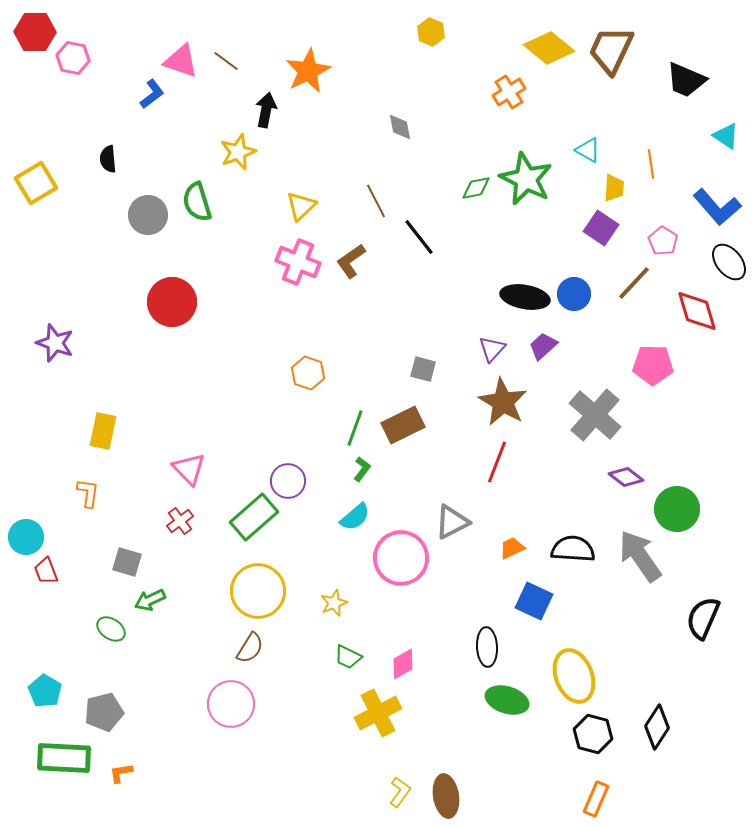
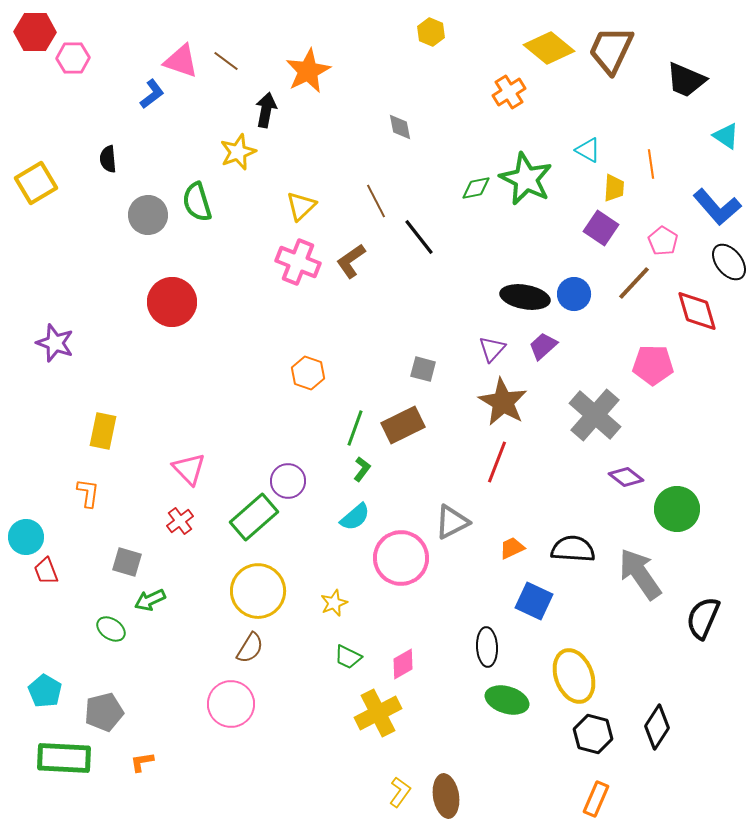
pink hexagon at (73, 58): rotated 12 degrees counterclockwise
gray arrow at (640, 556): moved 18 px down
orange L-shape at (121, 773): moved 21 px right, 11 px up
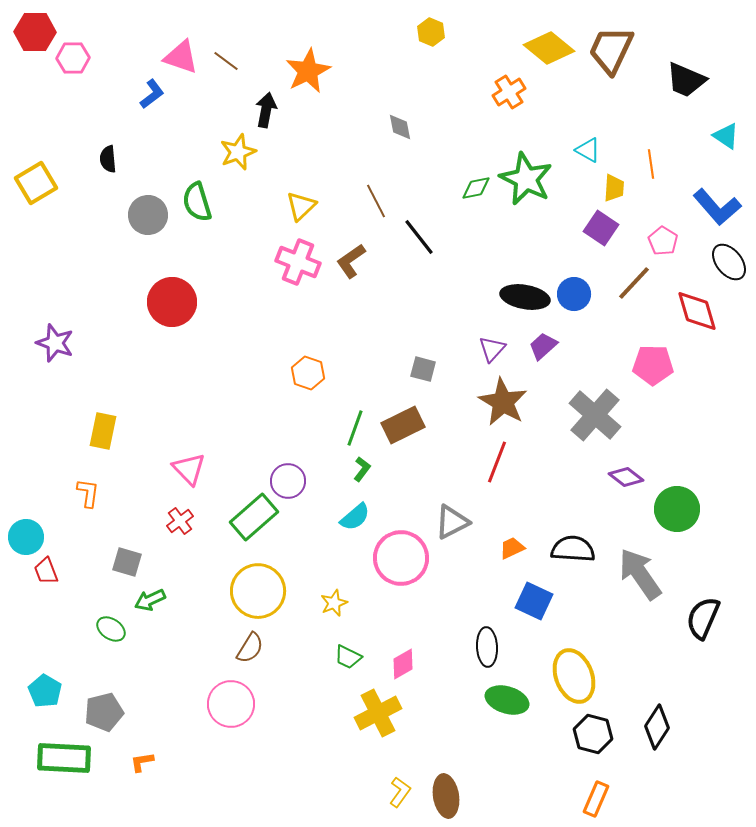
pink triangle at (181, 61): moved 4 px up
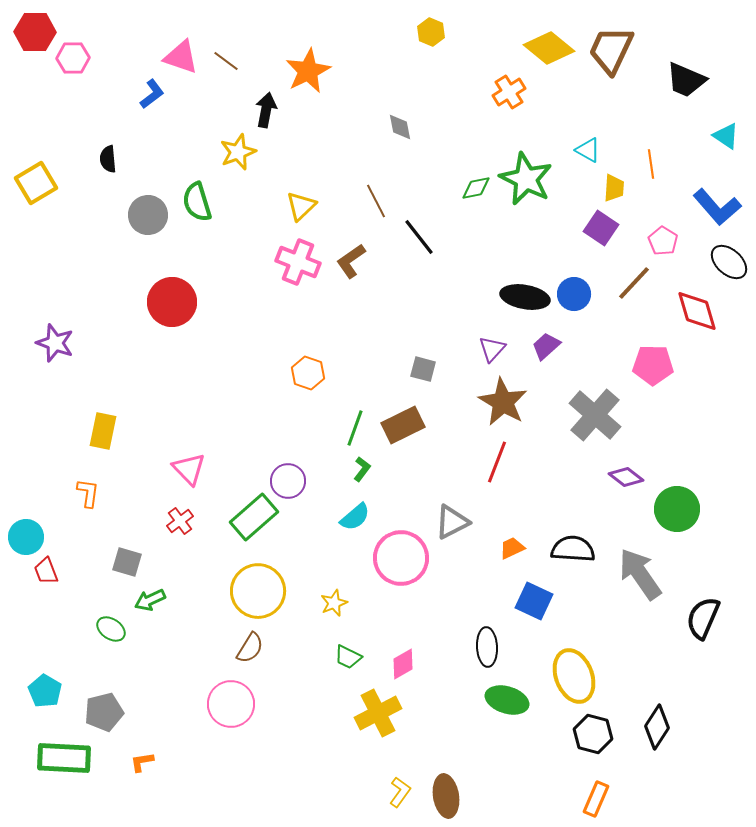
black ellipse at (729, 262): rotated 9 degrees counterclockwise
purple trapezoid at (543, 346): moved 3 px right
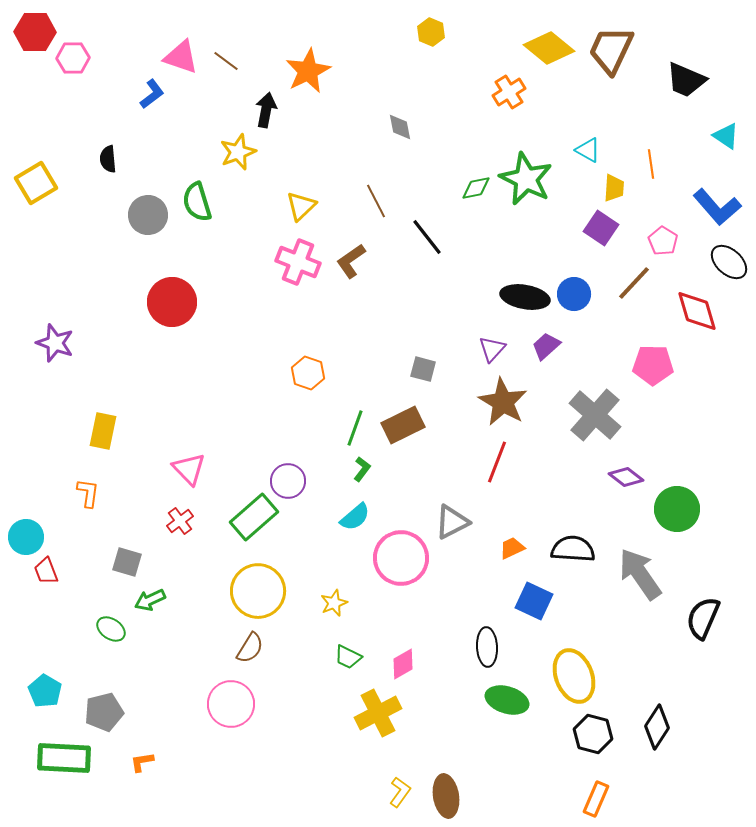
black line at (419, 237): moved 8 px right
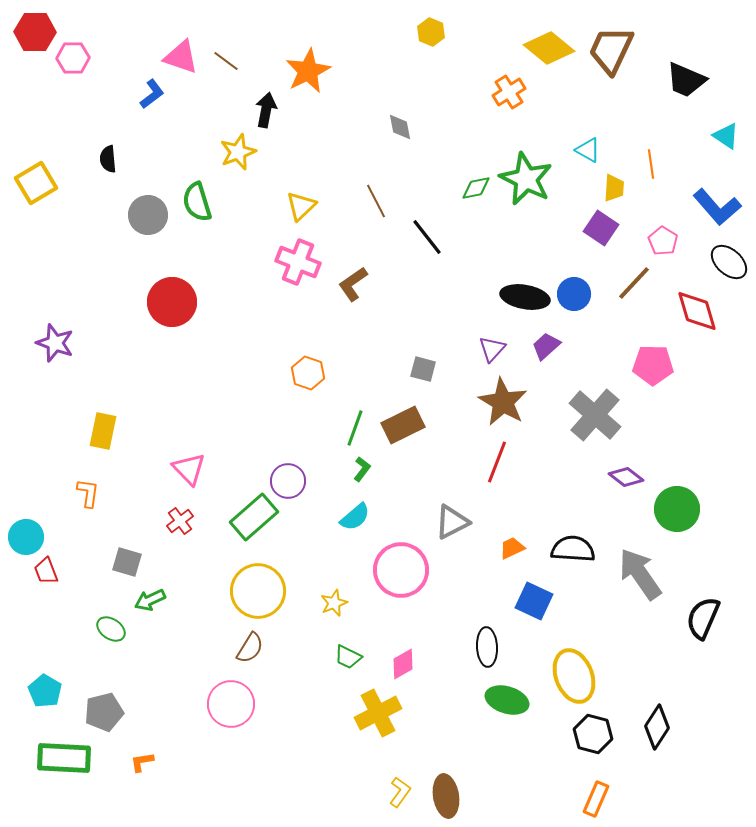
brown L-shape at (351, 261): moved 2 px right, 23 px down
pink circle at (401, 558): moved 12 px down
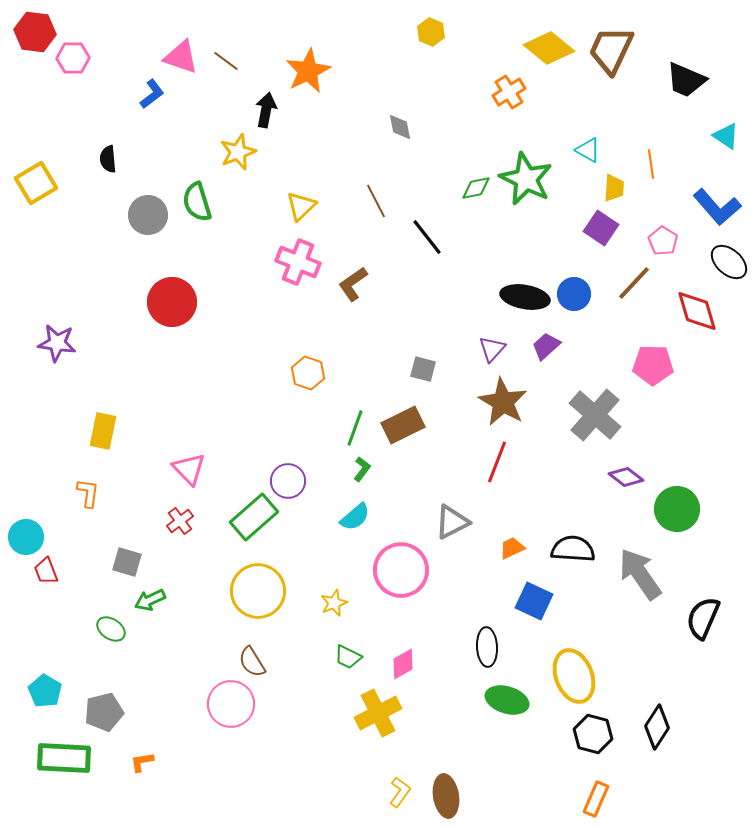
red hexagon at (35, 32): rotated 6 degrees clockwise
purple star at (55, 343): moved 2 px right; rotated 12 degrees counterclockwise
brown semicircle at (250, 648): moved 2 px right, 14 px down; rotated 116 degrees clockwise
